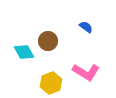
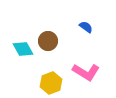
cyan diamond: moved 1 px left, 3 px up
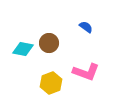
brown circle: moved 1 px right, 2 px down
cyan diamond: rotated 50 degrees counterclockwise
pink L-shape: rotated 12 degrees counterclockwise
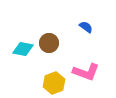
yellow hexagon: moved 3 px right
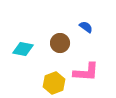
brown circle: moved 11 px right
pink L-shape: rotated 16 degrees counterclockwise
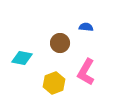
blue semicircle: rotated 32 degrees counterclockwise
cyan diamond: moved 1 px left, 9 px down
pink L-shape: rotated 116 degrees clockwise
